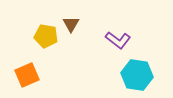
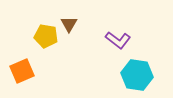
brown triangle: moved 2 px left
orange square: moved 5 px left, 4 px up
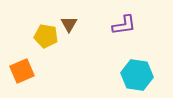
purple L-shape: moved 6 px right, 15 px up; rotated 45 degrees counterclockwise
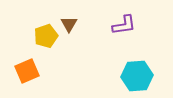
yellow pentagon: rotated 30 degrees counterclockwise
orange square: moved 5 px right
cyan hexagon: moved 1 px down; rotated 12 degrees counterclockwise
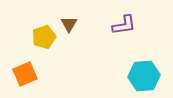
yellow pentagon: moved 2 px left, 1 px down
orange square: moved 2 px left, 3 px down
cyan hexagon: moved 7 px right
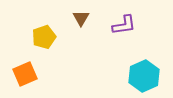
brown triangle: moved 12 px right, 6 px up
cyan hexagon: rotated 20 degrees counterclockwise
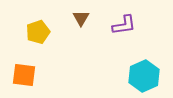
yellow pentagon: moved 6 px left, 5 px up
orange square: moved 1 px left, 1 px down; rotated 30 degrees clockwise
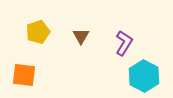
brown triangle: moved 18 px down
purple L-shape: moved 18 px down; rotated 50 degrees counterclockwise
cyan hexagon: rotated 8 degrees counterclockwise
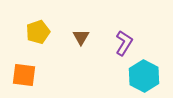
brown triangle: moved 1 px down
